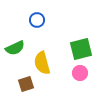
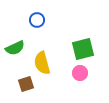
green square: moved 2 px right
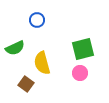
brown square: rotated 35 degrees counterclockwise
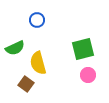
yellow semicircle: moved 4 px left
pink circle: moved 8 px right, 2 px down
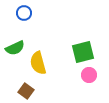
blue circle: moved 13 px left, 7 px up
green square: moved 3 px down
pink circle: moved 1 px right
brown square: moved 7 px down
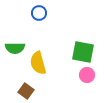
blue circle: moved 15 px right
green semicircle: rotated 24 degrees clockwise
green square: rotated 25 degrees clockwise
pink circle: moved 2 px left
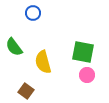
blue circle: moved 6 px left
green semicircle: moved 1 px left, 1 px up; rotated 54 degrees clockwise
yellow semicircle: moved 5 px right, 1 px up
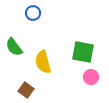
pink circle: moved 4 px right, 2 px down
brown square: moved 1 px up
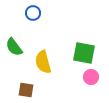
green square: moved 1 px right, 1 px down
brown square: rotated 28 degrees counterclockwise
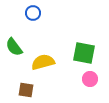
yellow semicircle: rotated 90 degrees clockwise
pink circle: moved 1 px left, 2 px down
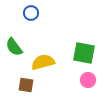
blue circle: moved 2 px left
pink circle: moved 2 px left, 1 px down
brown square: moved 5 px up
